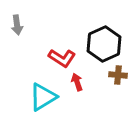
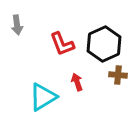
red L-shape: moved 14 px up; rotated 36 degrees clockwise
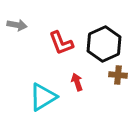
gray arrow: rotated 72 degrees counterclockwise
red L-shape: moved 1 px left, 1 px up
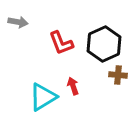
gray arrow: moved 1 px right, 3 px up
red arrow: moved 4 px left, 4 px down
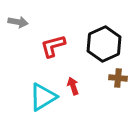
red L-shape: moved 8 px left, 3 px down; rotated 96 degrees clockwise
brown cross: moved 3 px down
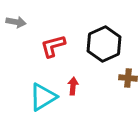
gray arrow: moved 2 px left
brown cross: moved 10 px right
red arrow: rotated 24 degrees clockwise
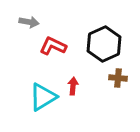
gray arrow: moved 13 px right
red L-shape: rotated 40 degrees clockwise
brown cross: moved 10 px left
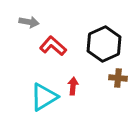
red L-shape: rotated 16 degrees clockwise
cyan triangle: moved 1 px right
